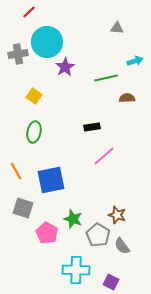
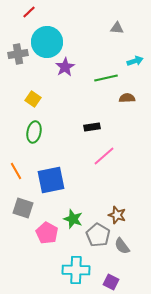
yellow square: moved 1 px left, 3 px down
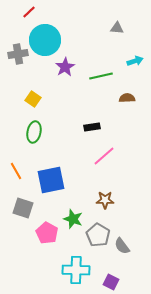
cyan circle: moved 2 px left, 2 px up
green line: moved 5 px left, 2 px up
brown star: moved 12 px left, 15 px up; rotated 18 degrees counterclockwise
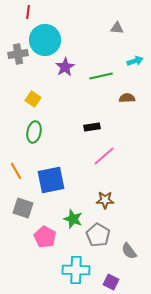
red line: moved 1 px left; rotated 40 degrees counterclockwise
pink pentagon: moved 2 px left, 4 px down
gray semicircle: moved 7 px right, 5 px down
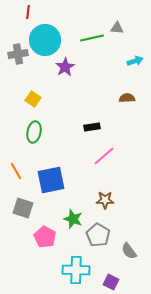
green line: moved 9 px left, 38 px up
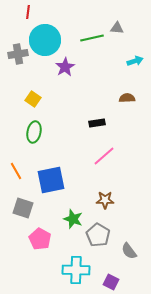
black rectangle: moved 5 px right, 4 px up
pink pentagon: moved 5 px left, 2 px down
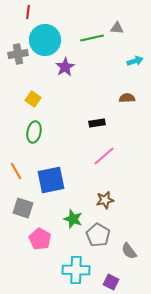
brown star: rotated 12 degrees counterclockwise
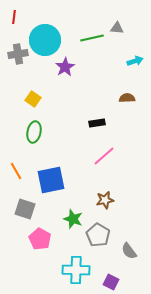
red line: moved 14 px left, 5 px down
gray square: moved 2 px right, 1 px down
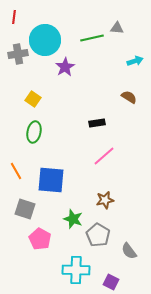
brown semicircle: moved 2 px right, 1 px up; rotated 35 degrees clockwise
blue square: rotated 16 degrees clockwise
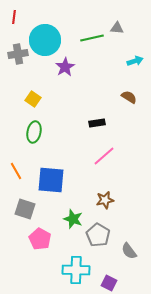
purple square: moved 2 px left, 1 px down
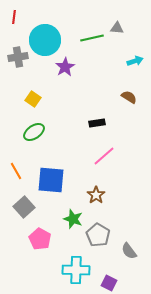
gray cross: moved 3 px down
green ellipse: rotated 45 degrees clockwise
brown star: moved 9 px left, 5 px up; rotated 24 degrees counterclockwise
gray square: moved 1 px left, 2 px up; rotated 30 degrees clockwise
